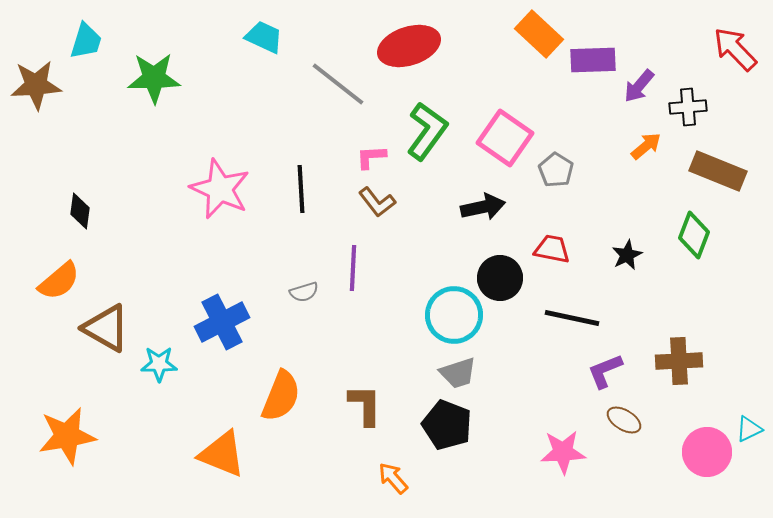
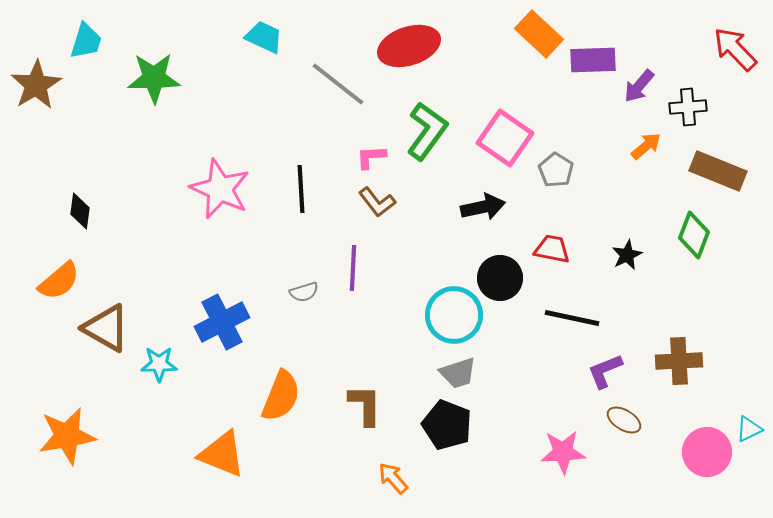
brown star at (36, 85): rotated 27 degrees counterclockwise
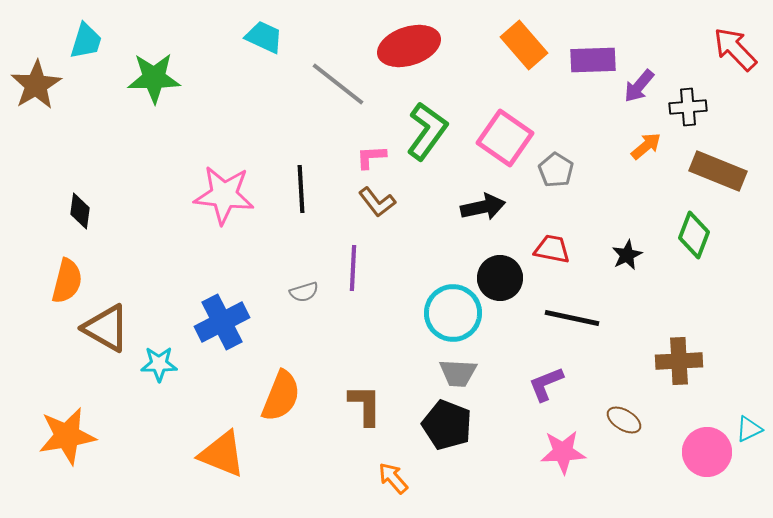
orange rectangle at (539, 34): moved 15 px left, 11 px down; rotated 6 degrees clockwise
pink star at (220, 189): moved 4 px right, 6 px down; rotated 18 degrees counterclockwise
orange semicircle at (59, 281): moved 8 px right; rotated 36 degrees counterclockwise
cyan circle at (454, 315): moved 1 px left, 2 px up
purple L-shape at (605, 371): moved 59 px left, 13 px down
gray trapezoid at (458, 373): rotated 21 degrees clockwise
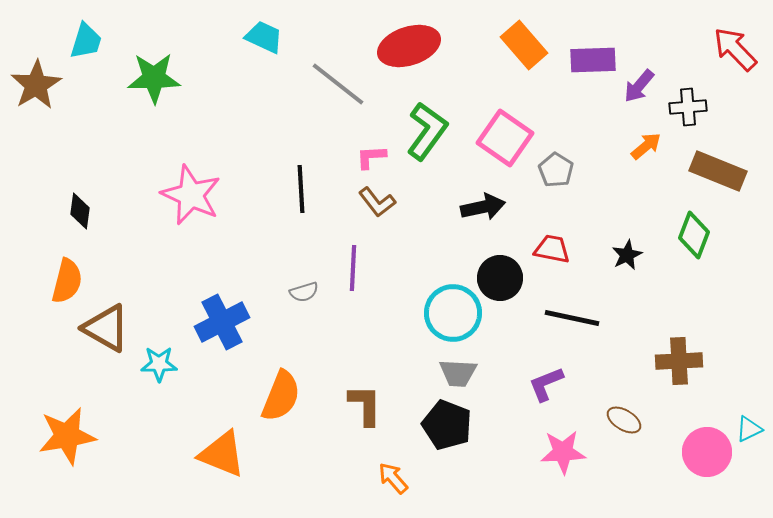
pink star at (224, 195): moved 33 px left; rotated 18 degrees clockwise
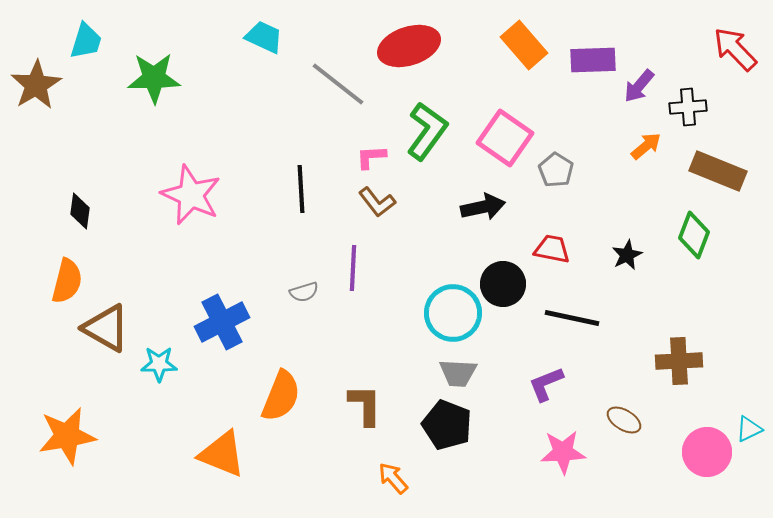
black circle at (500, 278): moved 3 px right, 6 px down
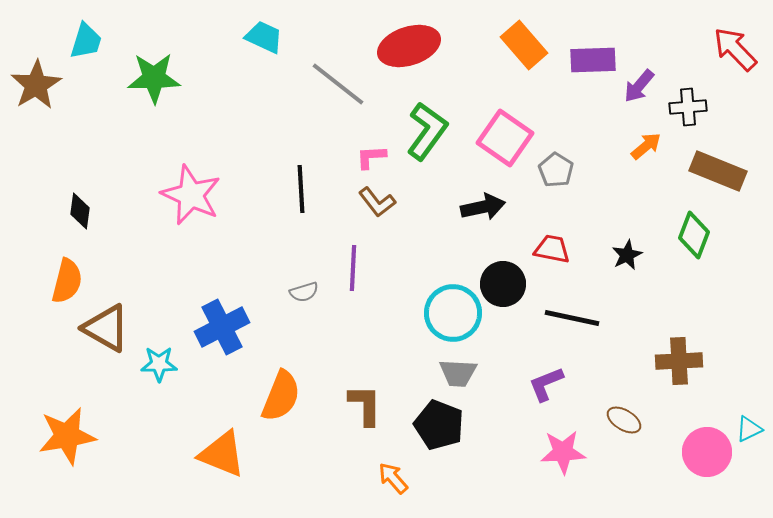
blue cross at (222, 322): moved 5 px down
black pentagon at (447, 425): moved 8 px left
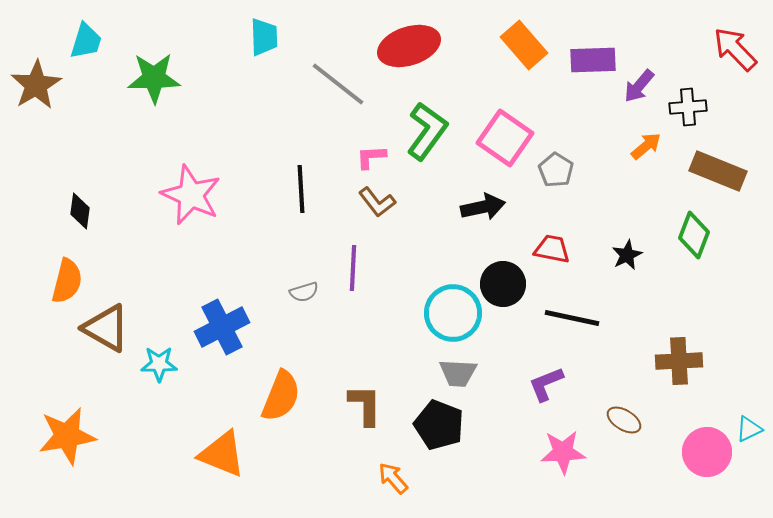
cyan trapezoid at (264, 37): rotated 63 degrees clockwise
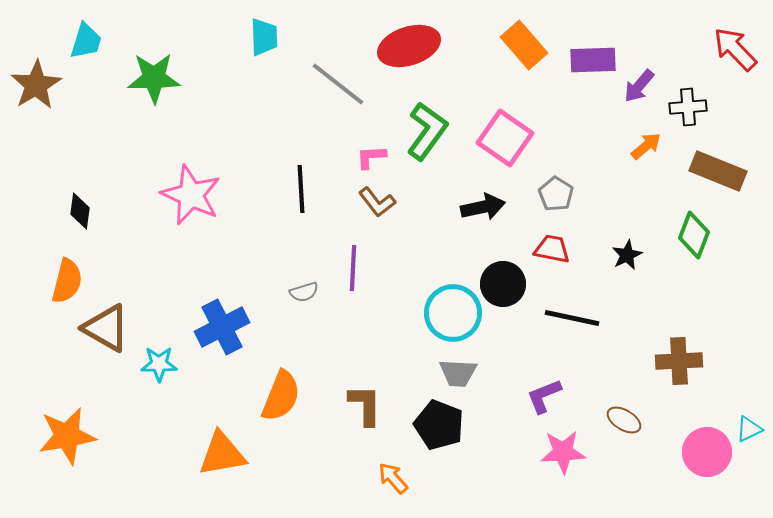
gray pentagon at (556, 170): moved 24 px down
purple L-shape at (546, 384): moved 2 px left, 12 px down
orange triangle at (222, 454): rotated 32 degrees counterclockwise
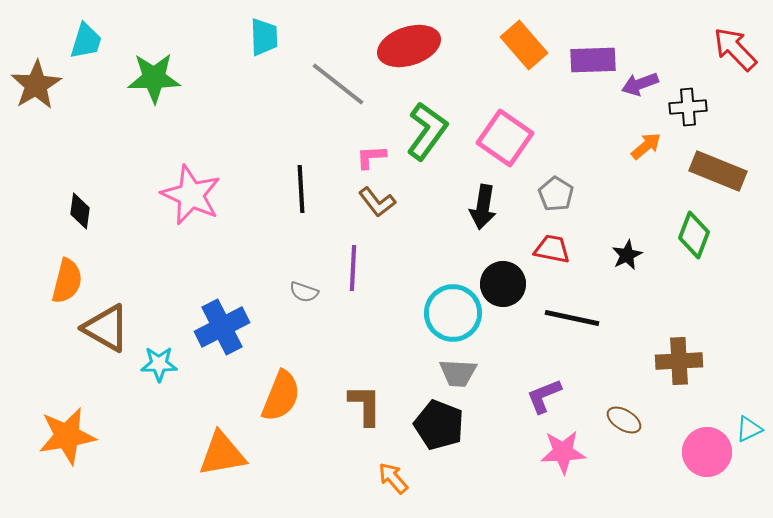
purple arrow at (639, 86): moved 1 px right, 2 px up; rotated 30 degrees clockwise
black arrow at (483, 207): rotated 111 degrees clockwise
gray semicircle at (304, 292): rotated 36 degrees clockwise
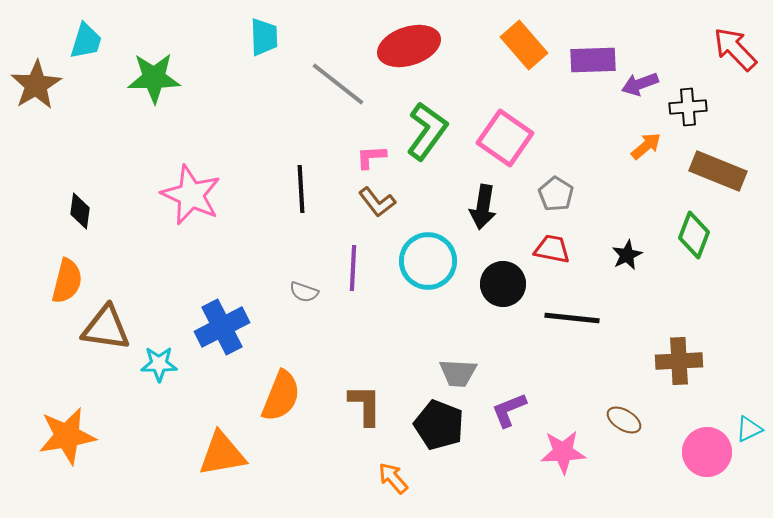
cyan circle at (453, 313): moved 25 px left, 52 px up
black line at (572, 318): rotated 6 degrees counterclockwise
brown triangle at (106, 328): rotated 22 degrees counterclockwise
purple L-shape at (544, 396): moved 35 px left, 14 px down
